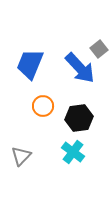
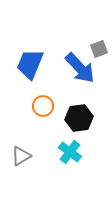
gray square: rotated 18 degrees clockwise
cyan cross: moved 3 px left
gray triangle: rotated 15 degrees clockwise
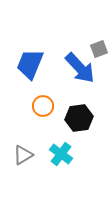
cyan cross: moved 9 px left, 2 px down
gray triangle: moved 2 px right, 1 px up
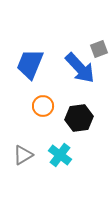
cyan cross: moved 1 px left, 1 px down
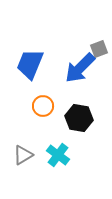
blue arrow: rotated 88 degrees clockwise
black hexagon: rotated 16 degrees clockwise
cyan cross: moved 2 px left
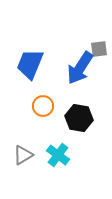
gray square: rotated 12 degrees clockwise
blue arrow: rotated 12 degrees counterclockwise
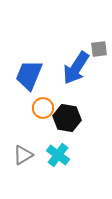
blue trapezoid: moved 1 px left, 11 px down
blue arrow: moved 4 px left
orange circle: moved 2 px down
black hexagon: moved 12 px left
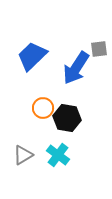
blue trapezoid: moved 3 px right, 19 px up; rotated 24 degrees clockwise
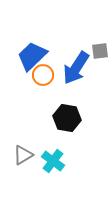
gray square: moved 1 px right, 2 px down
orange circle: moved 33 px up
cyan cross: moved 5 px left, 6 px down
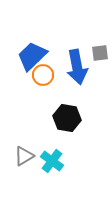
gray square: moved 2 px down
blue arrow: moved 1 px right, 1 px up; rotated 44 degrees counterclockwise
gray triangle: moved 1 px right, 1 px down
cyan cross: moved 1 px left
